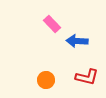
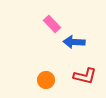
blue arrow: moved 3 px left, 1 px down
red L-shape: moved 2 px left, 1 px up
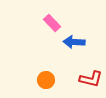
pink rectangle: moved 1 px up
red L-shape: moved 6 px right, 3 px down
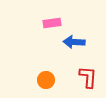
pink rectangle: rotated 54 degrees counterclockwise
red L-shape: moved 3 px left, 2 px up; rotated 100 degrees counterclockwise
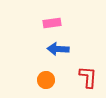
blue arrow: moved 16 px left, 7 px down
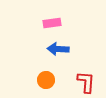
red L-shape: moved 2 px left, 5 px down
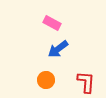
pink rectangle: rotated 36 degrees clockwise
blue arrow: rotated 40 degrees counterclockwise
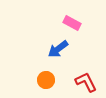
pink rectangle: moved 20 px right
red L-shape: rotated 30 degrees counterclockwise
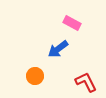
orange circle: moved 11 px left, 4 px up
